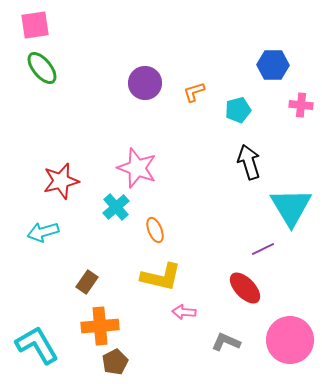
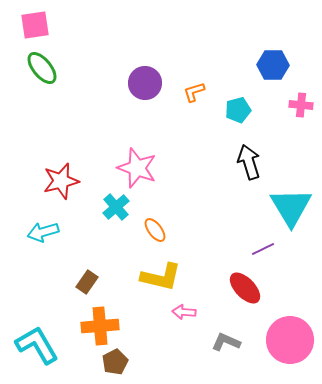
orange ellipse: rotated 15 degrees counterclockwise
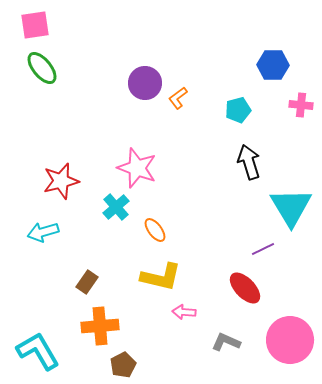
orange L-shape: moved 16 px left, 6 px down; rotated 20 degrees counterclockwise
cyan L-shape: moved 1 px right, 6 px down
brown pentagon: moved 8 px right, 3 px down
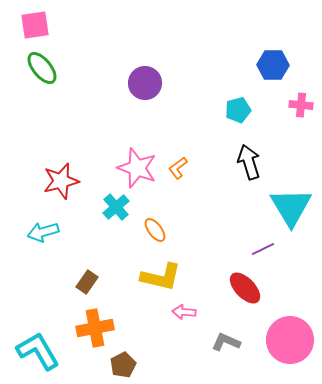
orange L-shape: moved 70 px down
orange cross: moved 5 px left, 2 px down; rotated 6 degrees counterclockwise
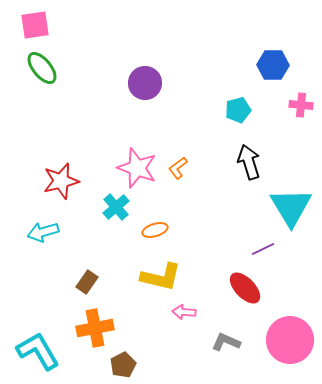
orange ellipse: rotated 70 degrees counterclockwise
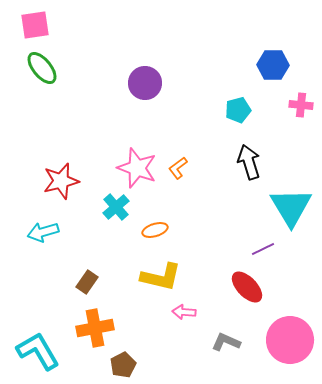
red ellipse: moved 2 px right, 1 px up
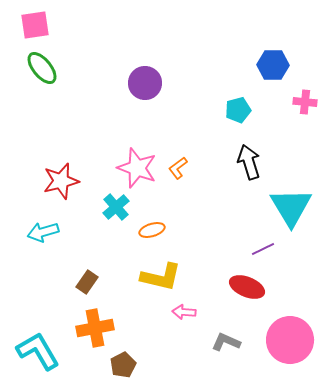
pink cross: moved 4 px right, 3 px up
orange ellipse: moved 3 px left
red ellipse: rotated 24 degrees counterclockwise
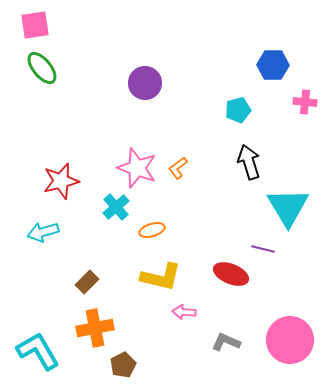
cyan triangle: moved 3 px left
purple line: rotated 40 degrees clockwise
brown rectangle: rotated 10 degrees clockwise
red ellipse: moved 16 px left, 13 px up
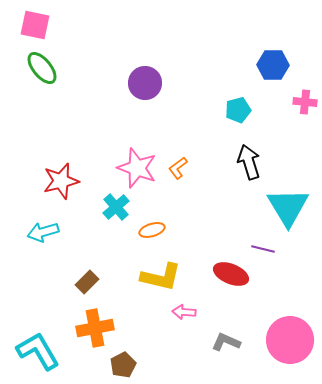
pink square: rotated 20 degrees clockwise
